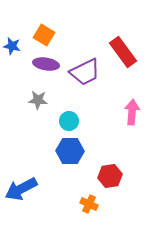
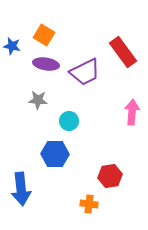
blue hexagon: moved 15 px left, 3 px down
blue arrow: rotated 68 degrees counterclockwise
orange cross: rotated 18 degrees counterclockwise
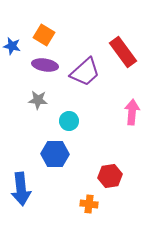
purple ellipse: moved 1 px left, 1 px down
purple trapezoid: rotated 16 degrees counterclockwise
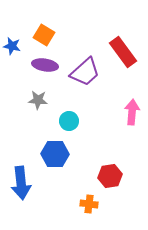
blue arrow: moved 6 px up
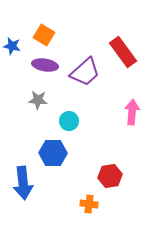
blue hexagon: moved 2 px left, 1 px up
blue arrow: moved 2 px right
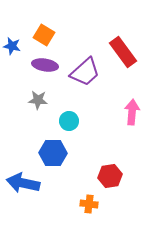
blue arrow: rotated 108 degrees clockwise
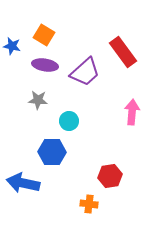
blue hexagon: moved 1 px left, 1 px up
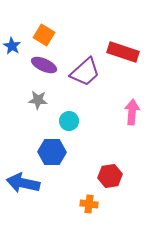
blue star: rotated 18 degrees clockwise
red rectangle: rotated 36 degrees counterclockwise
purple ellipse: moved 1 px left; rotated 15 degrees clockwise
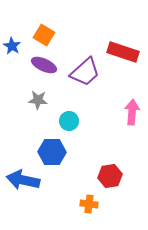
blue arrow: moved 3 px up
